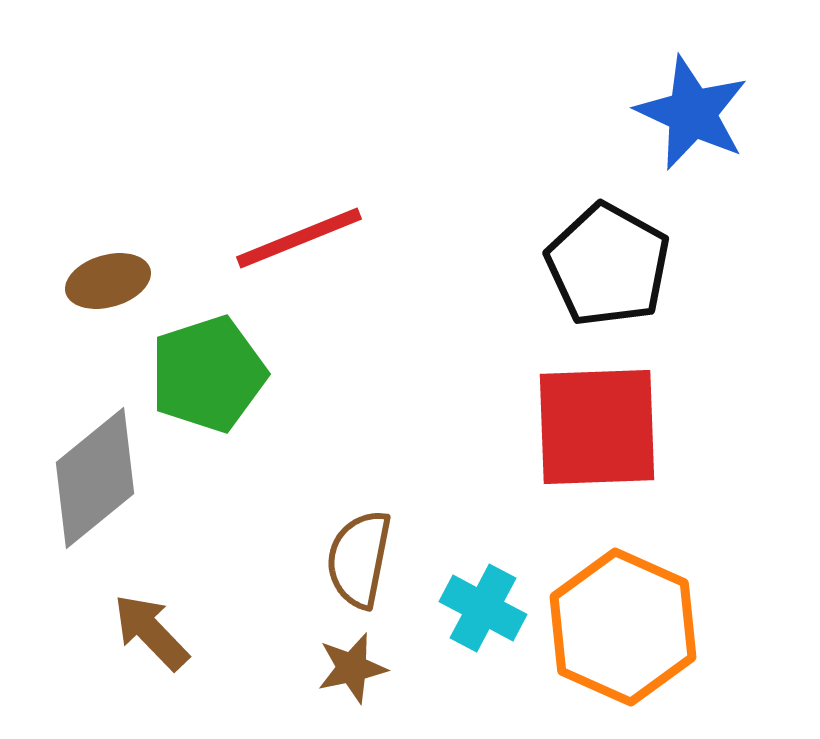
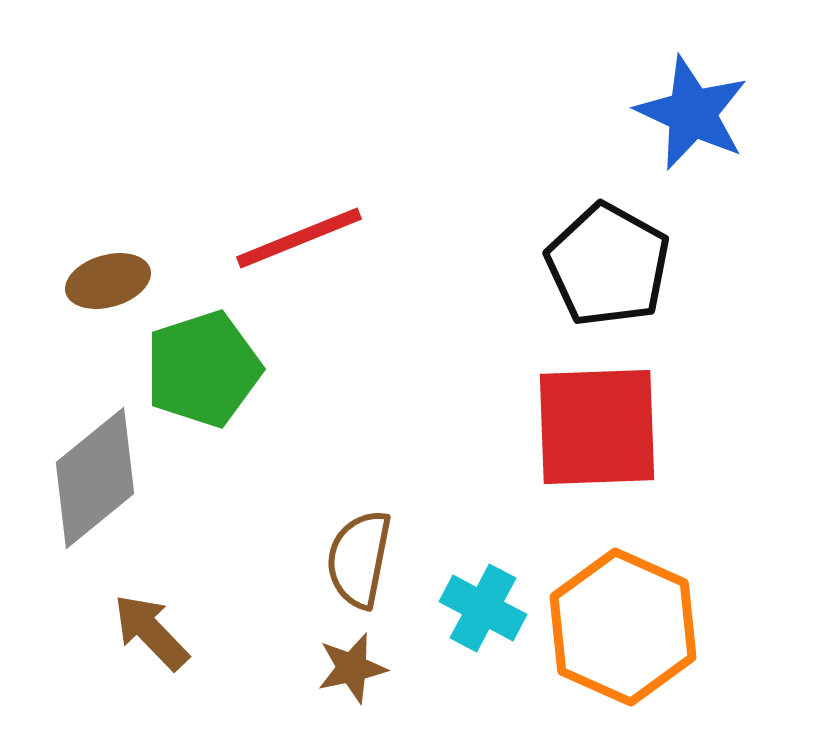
green pentagon: moved 5 px left, 5 px up
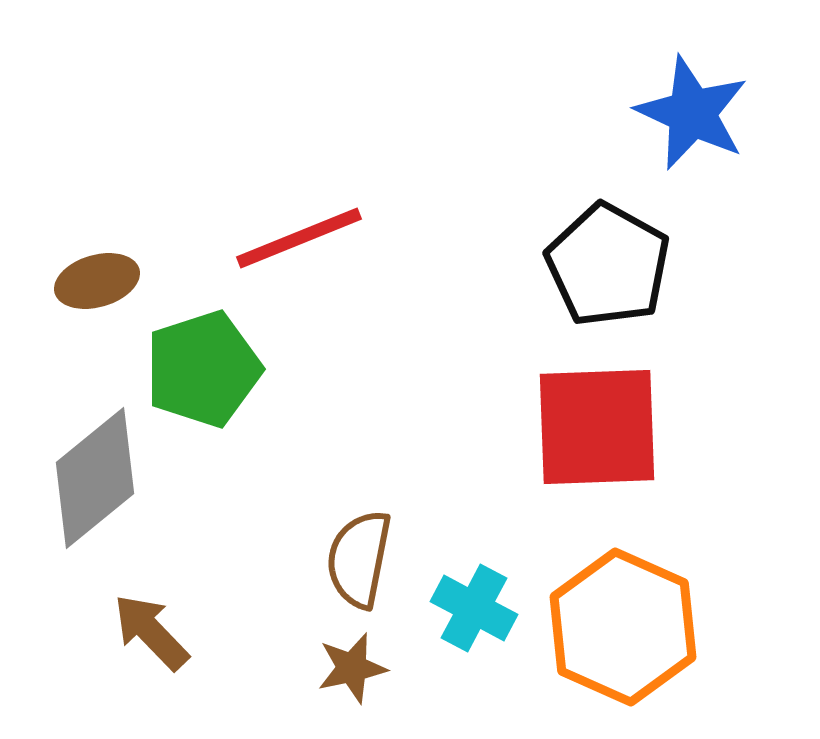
brown ellipse: moved 11 px left
cyan cross: moved 9 px left
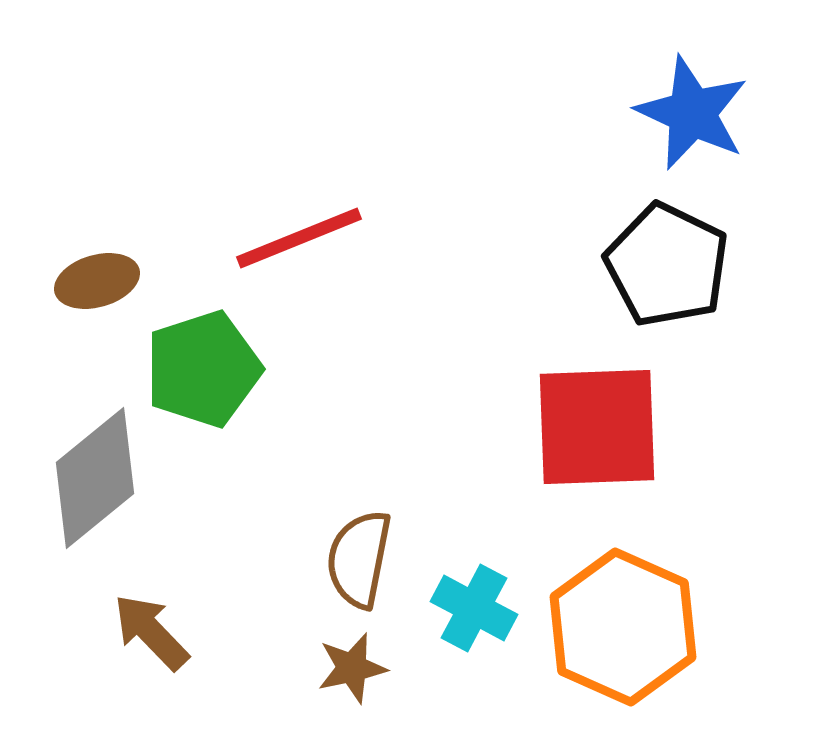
black pentagon: moved 59 px right; rotated 3 degrees counterclockwise
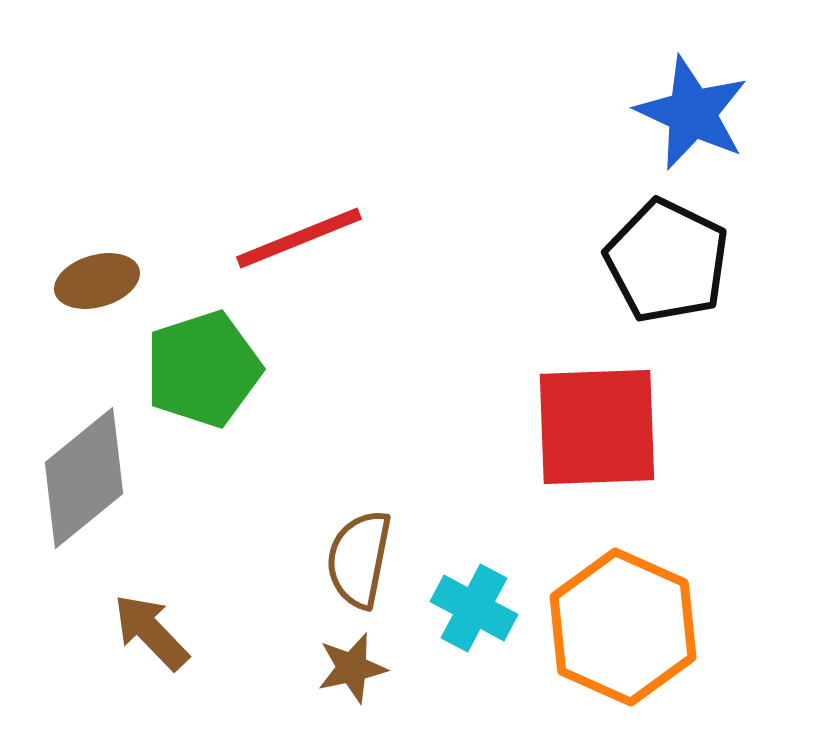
black pentagon: moved 4 px up
gray diamond: moved 11 px left
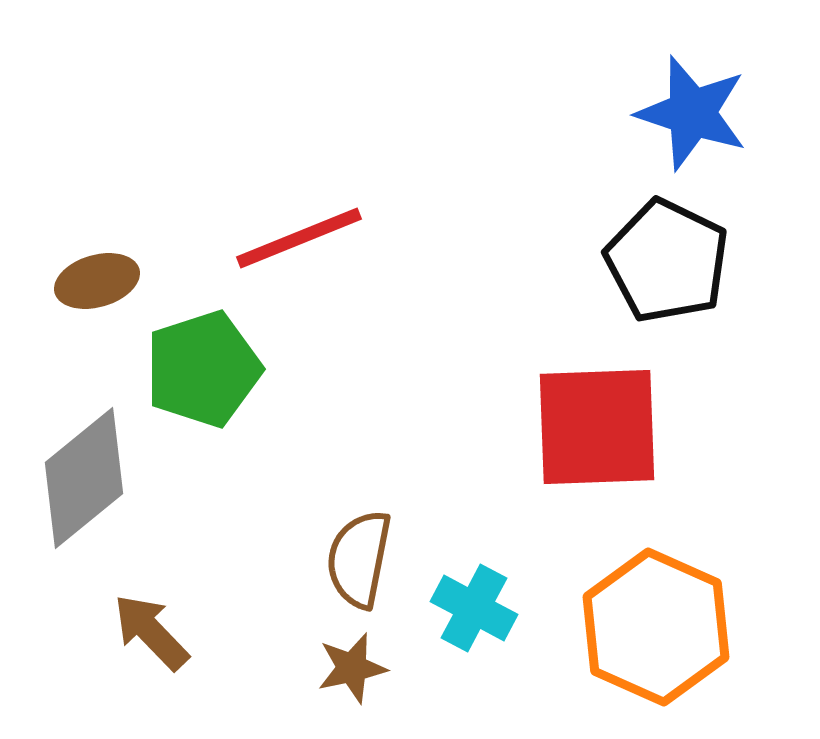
blue star: rotated 7 degrees counterclockwise
orange hexagon: moved 33 px right
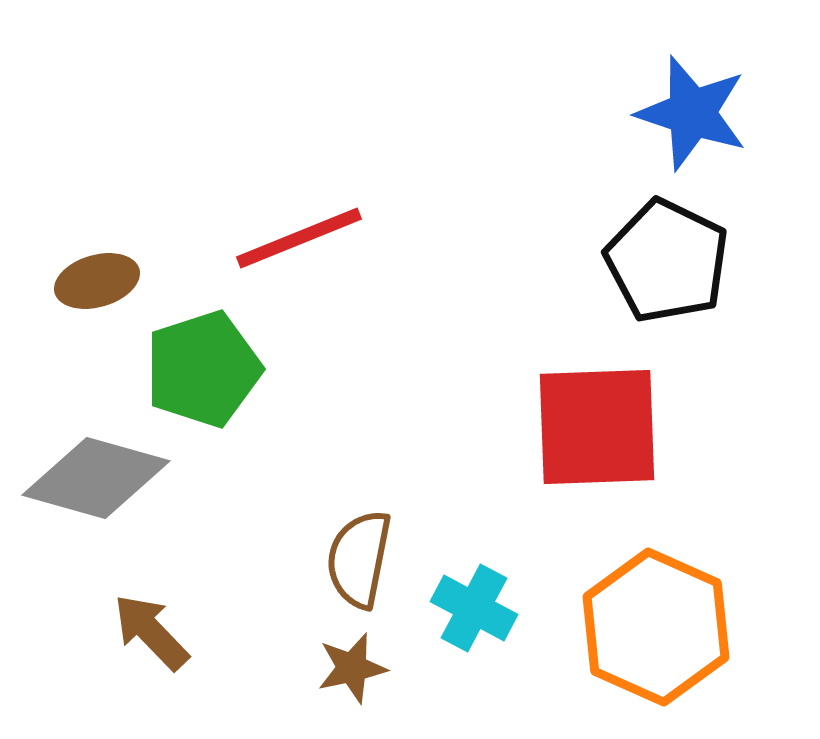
gray diamond: moved 12 px right; rotated 55 degrees clockwise
